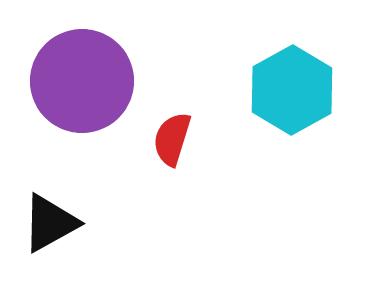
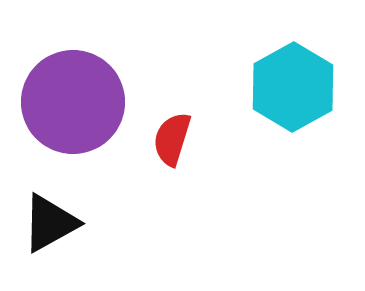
purple circle: moved 9 px left, 21 px down
cyan hexagon: moved 1 px right, 3 px up
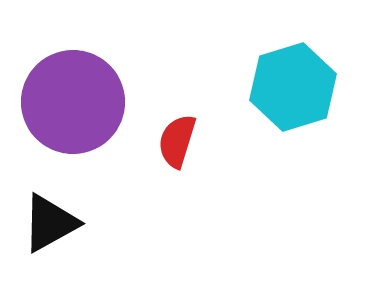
cyan hexagon: rotated 12 degrees clockwise
red semicircle: moved 5 px right, 2 px down
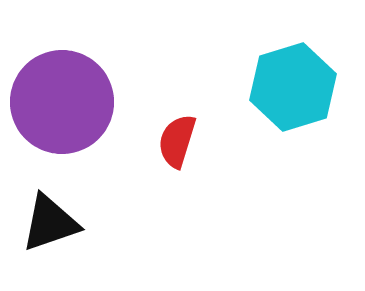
purple circle: moved 11 px left
black triangle: rotated 10 degrees clockwise
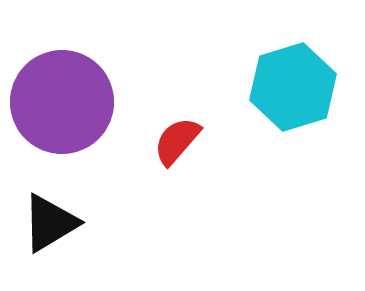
red semicircle: rotated 24 degrees clockwise
black triangle: rotated 12 degrees counterclockwise
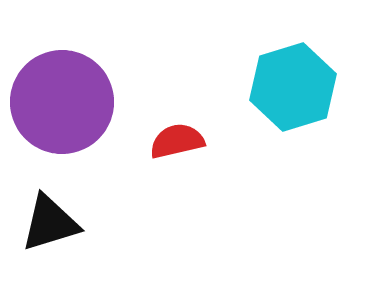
red semicircle: rotated 36 degrees clockwise
black triangle: rotated 14 degrees clockwise
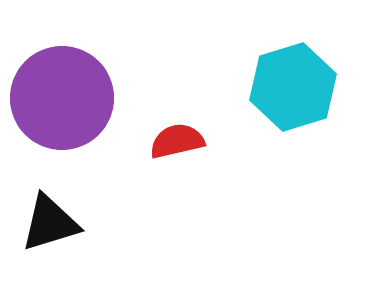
purple circle: moved 4 px up
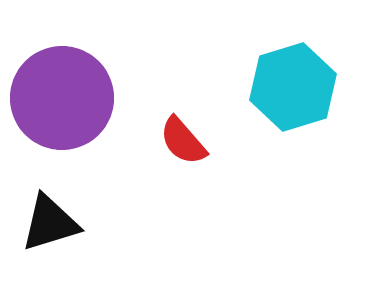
red semicircle: moved 6 px right; rotated 118 degrees counterclockwise
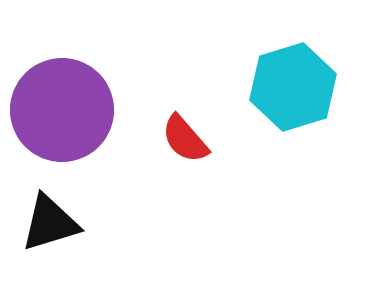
purple circle: moved 12 px down
red semicircle: moved 2 px right, 2 px up
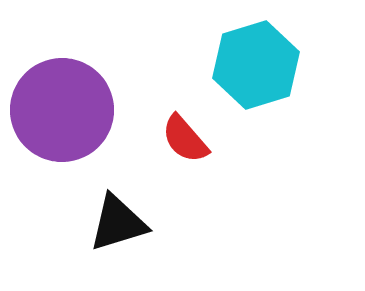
cyan hexagon: moved 37 px left, 22 px up
black triangle: moved 68 px right
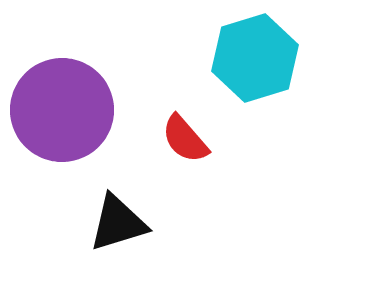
cyan hexagon: moved 1 px left, 7 px up
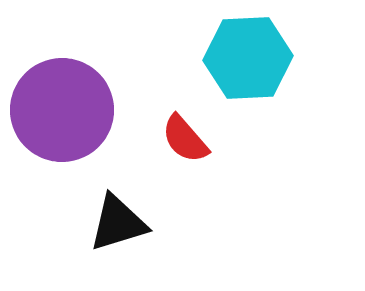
cyan hexagon: moved 7 px left; rotated 14 degrees clockwise
